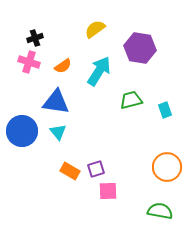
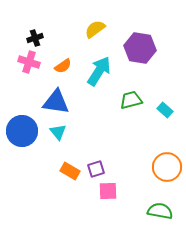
cyan rectangle: rotated 28 degrees counterclockwise
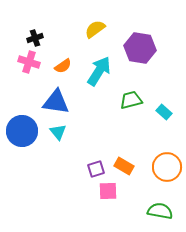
cyan rectangle: moved 1 px left, 2 px down
orange rectangle: moved 54 px right, 5 px up
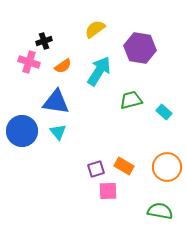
black cross: moved 9 px right, 3 px down
